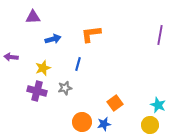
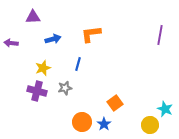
purple arrow: moved 14 px up
cyan star: moved 7 px right, 4 px down
blue star: rotated 24 degrees counterclockwise
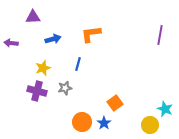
blue star: moved 1 px up
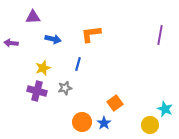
blue arrow: rotated 28 degrees clockwise
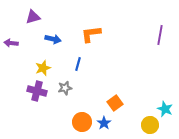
purple triangle: rotated 14 degrees counterclockwise
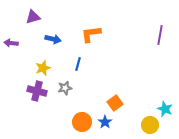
blue star: moved 1 px right, 1 px up
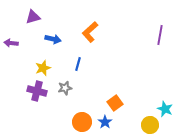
orange L-shape: moved 1 px left, 2 px up; rotated 35 degrees counterclockwise
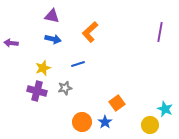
purple triangle: moved 19 px right, 1 px up; rotated 28 degrees clockwise
purple line: moved 3 px up
blue line: rotated 56 degrees clockwise
orange square: moved 2 px right
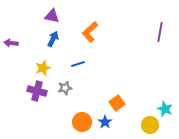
blue arrow: rotated 77 degrees counterclockwise
